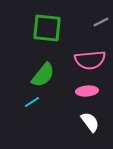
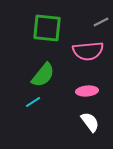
pink semicircle: moved 2 px left, 9 px up
cyan line: moved 1 px right
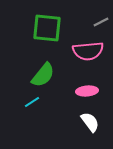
cyan line: moved 1 px left
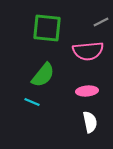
cyan line: rotated 56 degrees clockwise
white semicircle: rotated 25 degrees clockwise
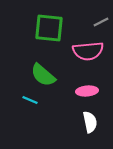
green square: moved 2 px right
green semicircle: rotated 92 degrees clockwise
cyan line: moved 2 px left, 2 px up
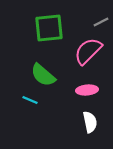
green square: rotated 12 degrees counterclockwise
pink semicircle: rotated 140 degrees clockwise
pink ellipse: moved 1 px up
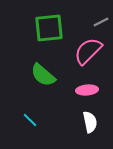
cyan line: moved 20 px down; rotated 21 degrees clockwise
